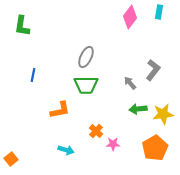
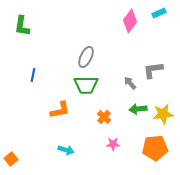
cyan rectangle: moved 1 px down; rotated 56 degrees clockwise
pink diamond: moved 4 px down
gray L-shape: rotated 135 degrees counterclockwise
orange cross: moved 8 px right, 14 px up
orange pentagon: rotated 25 degrees clockwise
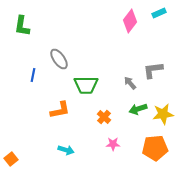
gray ellipse: moved 27 px left, 2 px down; rotated 60 degrees counterclockwise
green arrow: rotated 12 degrees counterclockwise
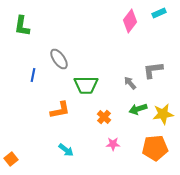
cyan arrow: rotated 21 degrees clockwise
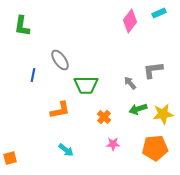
gray ellipse: moved 1 px right, 1 px down
orange square: moved 1 px left, 1 px up; rotated 24 degrees clockwise
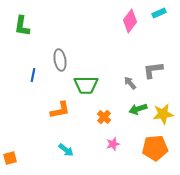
gray ellipse: rotated 25 degrees clockwise
pink star: rotated 16 degrees counterclockwise
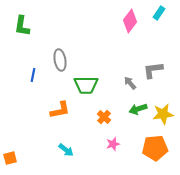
cyan rectangle: rotated 32 degrees counterclockwise
